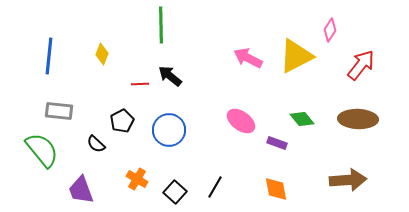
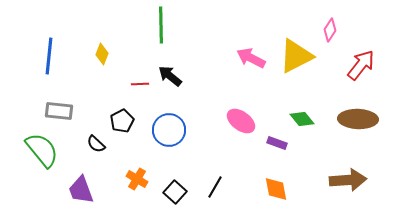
pink arrow: moved 3 px right
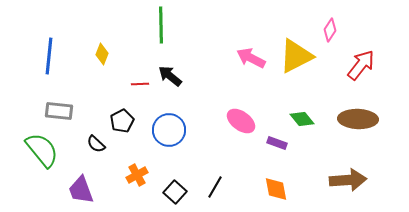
orange cross: moved 4 px up; rotated 30 degrees clockwise
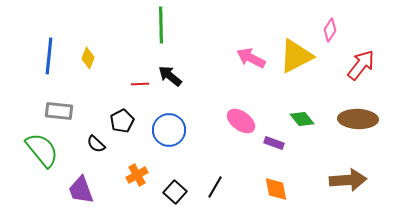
yellow diamond: moved 14 px left, 4 px down
purple rectangle: moved 3 px left
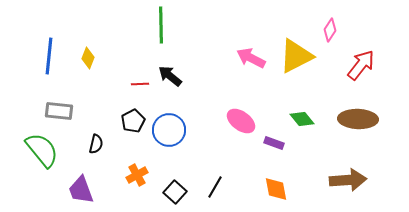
black pentagon: moved 11 px right
black semicircle: rotated 120 degrees counterclockwise
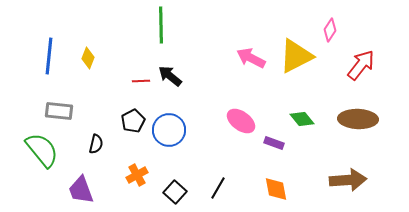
red line: moved 1 px right, 3 px up
black line: moved 3 px right, 1 px down
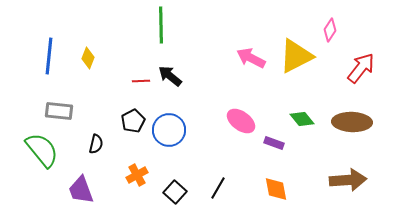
red arrow: moved 3 px down
brown ellipse: moved 6 px left, 3 px down
